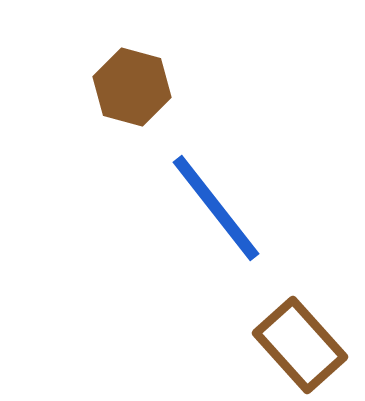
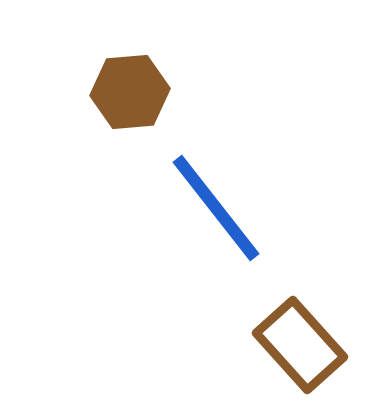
brown hexagon: moved 2 px left, 5 px down; rotated 20 degrees counterclockwise
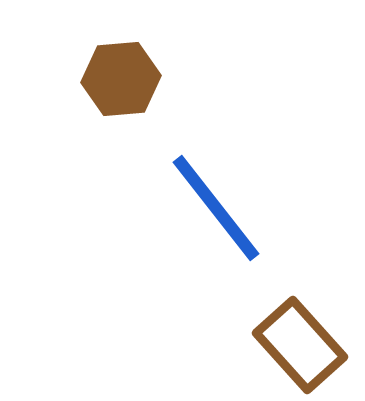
brown hexagon: moved 9 px left, 13 px up
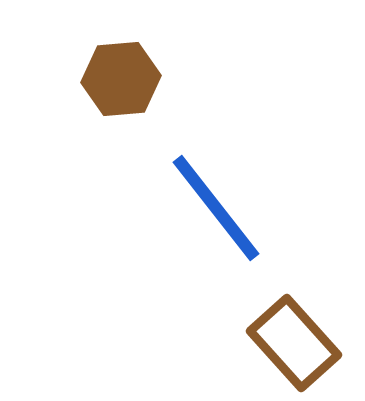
brown rectangle: moved 6 px left, 2 px up
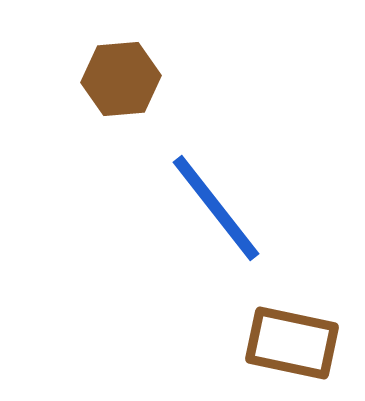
brown rectangle: moved 2 px left; rotated 36 degrees counterclockwise
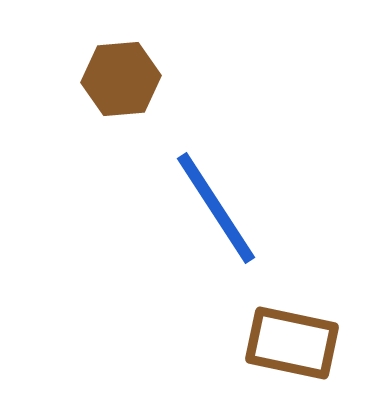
blue line: rotated 5 degrees clockwise
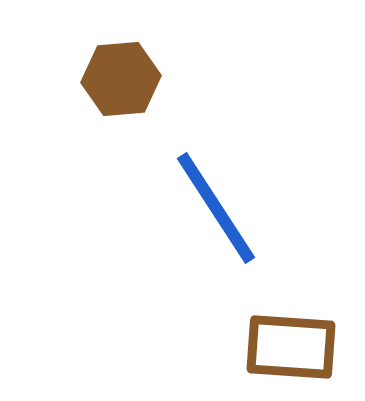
brown rectangle: moved 1 px left, 4 px down; rotated 8 degrees counterclockwise
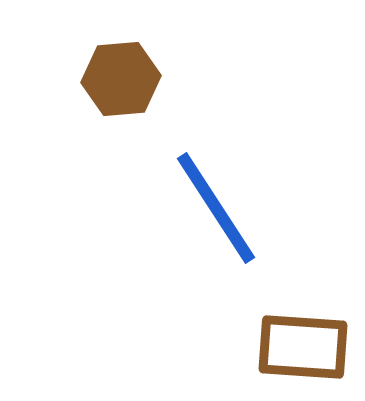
brown rectangle: moved 12 px right
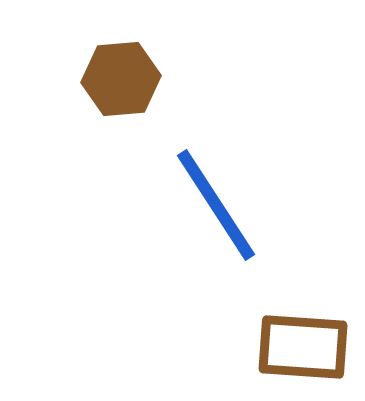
blue line: moved 3 px up
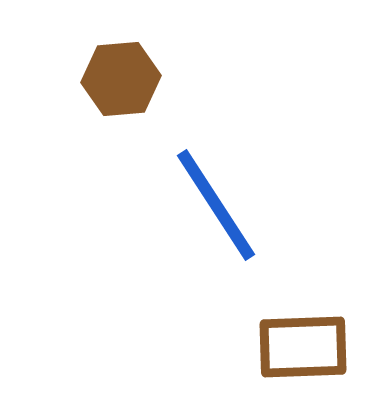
brown rectangle: rotated 6 degrees counterclockwise
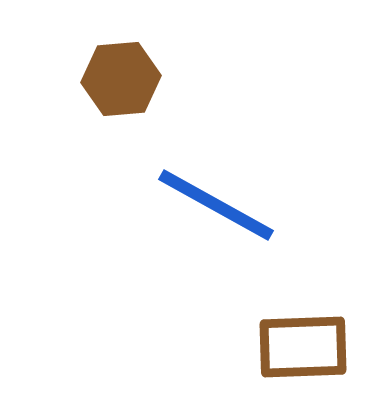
blue line: rotated 28 degrees counterclockwise
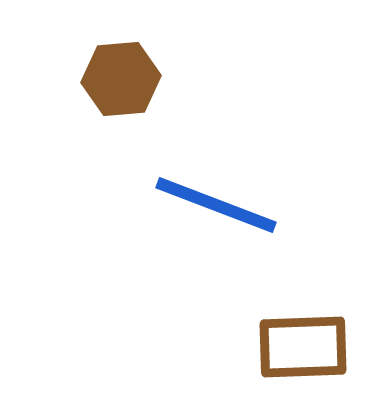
blue line: rotated 8 degrees counterclockwise
